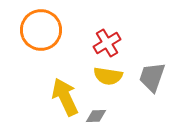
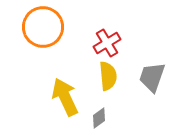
orange circle: moved 2 px right, 3 px up
yellow semicircle: rotated 104 degrees counterclockwise
gray diamond: moved 3 px right, 2 px down; rotated 35 degrees counterclockwise
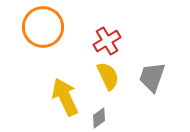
red cross: moved 2 px up
yellow semicircle: rotated 20 degrees counterclockwise
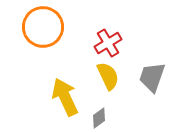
red cross: moved 1 px right, 2 px down
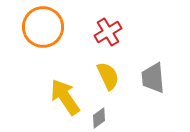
red cross: moved 11 px up
gray trapezoid: moved 1 px right, 1 px down; rotated 24 degrees counterclockwise
yellow arrow: rotated 9 degrees counterclockwise
